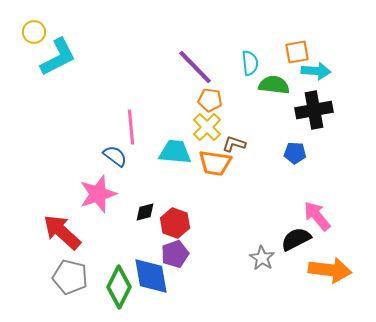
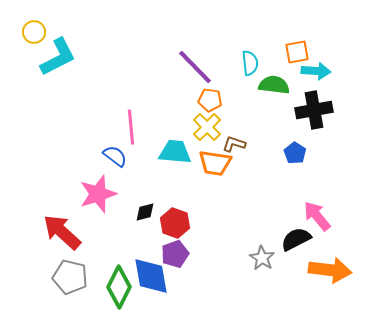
blue pentagon: rotated 30 degrees clockwise
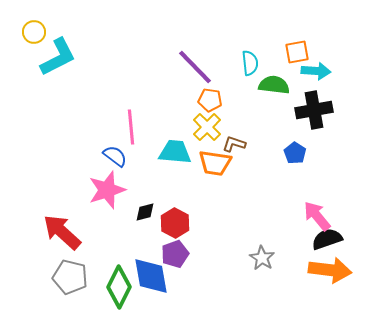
pink star: moved 9 px right, 4 px up
red hexagon: rotated 8 degrees clockwise
black semicircle: moved 31 px right; rotated 8 degrees clockwise
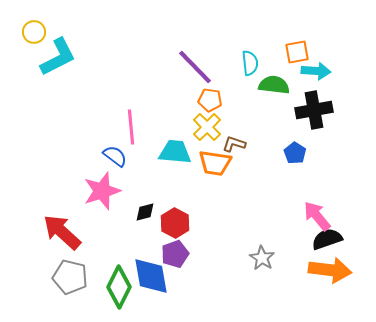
pink star: moved 5 px left, 1 px down
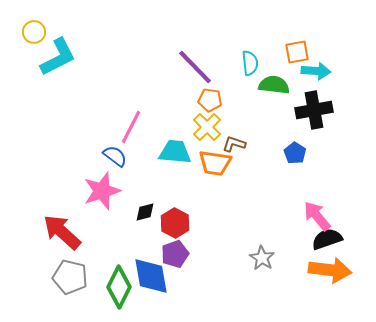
pink line: rotated 32 degrees clockwise
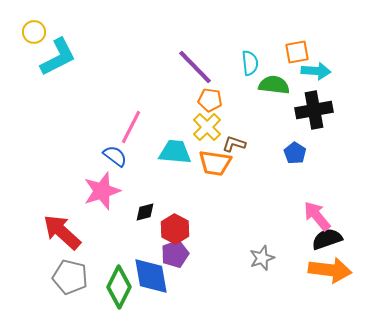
red hexagon: moved 6 px down
gray star: rotated 20 degrees clockwise
